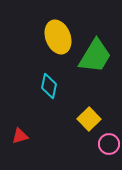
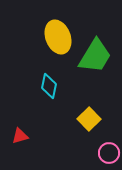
pink circle: moved 9 px down
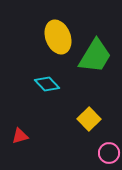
cyan diamond: moved 2 px left, 2 px up; rotated 55 degrees counterclockwise
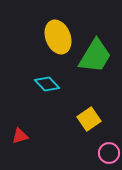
yellow square: rotated 10 degrees clockwise
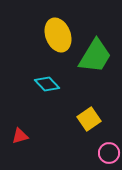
yellow ellipse: moved 2 px up
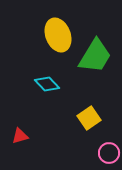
yellow square: moved 1 px up
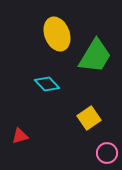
yellow ellipse: moved 1 px left, 1 px up
pink circle: moved 2 px left
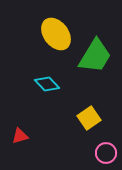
yellow ellipse: moved 1 px left; rotated 16 degrees counterclockwise
pink circle: moved 1 px left
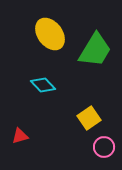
yellow ellipse: moved 6 px left
green trapezoid: moved 6 px up
cyan diamond: moved 4 px left, 1 px down
pink circle: moved 2 px left, 6 px up
